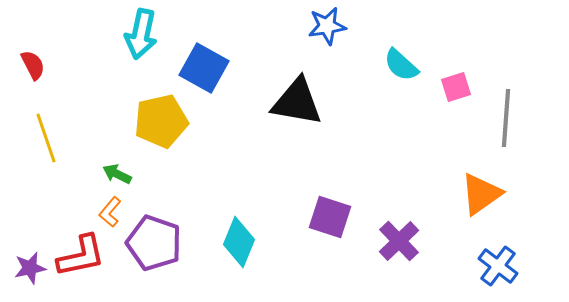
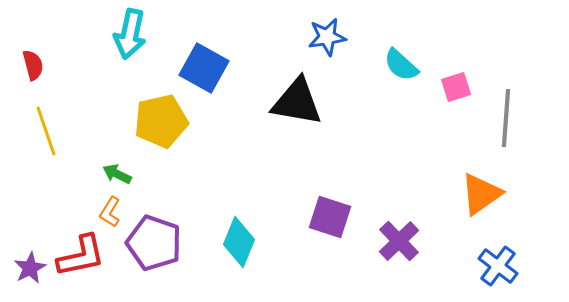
blue star: moved 11 px down
cyan arrow: moved 11 px left
red semicircle: rotated 12 degrees clockwise
yellow line: moved 7 px up
orange L-shape: rotated 8 degrees counterclockwise
purple star: rotated 16 degrees counterclockwise
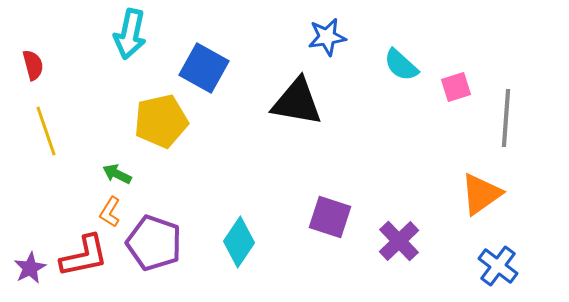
cyan diamond: rotated 12 degrees clockwise
red L-shape: moved 3 px right
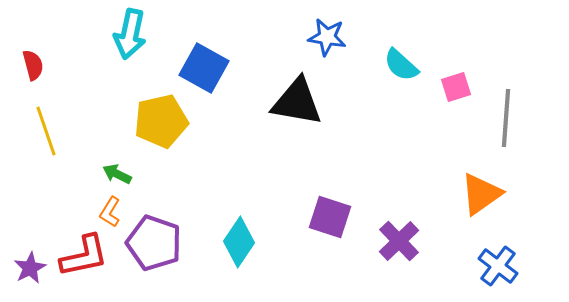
blue star: rotated 18 degrees clockwise
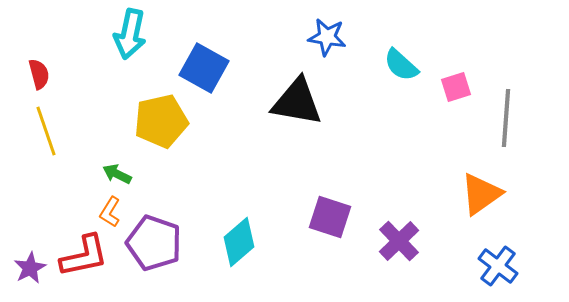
red semicircle: moved 6 px right, 9 px down
cyan diamond: rotated 15 degrees clockwise
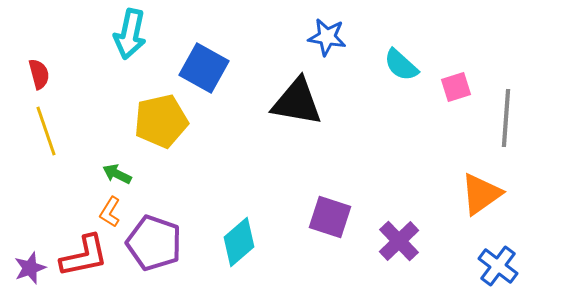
purple star: rotated 8 degrees clockwise
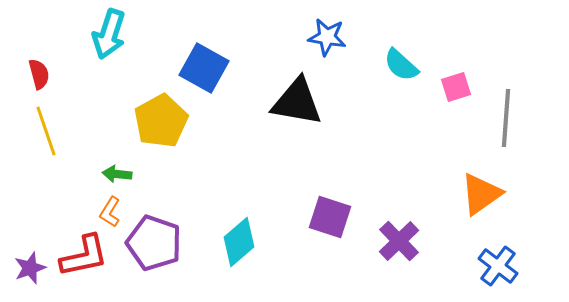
cyan arrow: moved 21 px left; rotated 6 degrees clockwise
yellow pentagon: rotated 16 degrees counterclockwise
green arrow: rotated 20 degrees counterclockwise
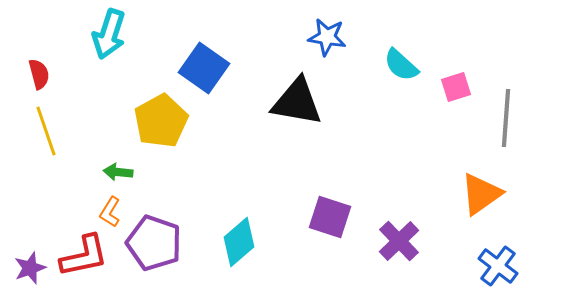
blue square: rotated 6 degrees clockwise
green arrow: moved 1 px right, 2 px up
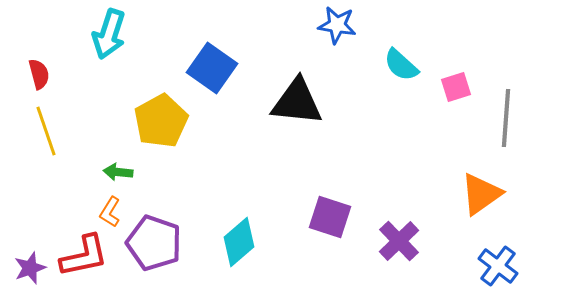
blue star: moved 10 px right, 12 px up
blue square: moved 8 px right
black triangle: rotated 4 degrees counterclockwise
